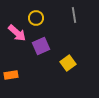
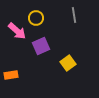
pink arrow: moved 2 px up
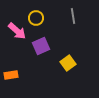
gray line: moved 1 px left, 1 px down
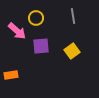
purple square: rotated 18 degrees clockwise
yellow square: moved 4 px right, 12 px up
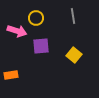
pink arrow: rotated 24 degrees counterclockwise
yellow square: moved 2 px right, 4 px down; rotated 14 degrees counterclockwise
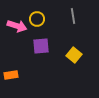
yellow circle: moved 1 px right, 1 px down
pink arrow: moved 5 px up
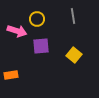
pink arrow: moved 5 px down
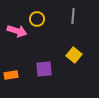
gray line: rotated 14 degrees clockwise
purple square: moved 3 px right, 23 px down
